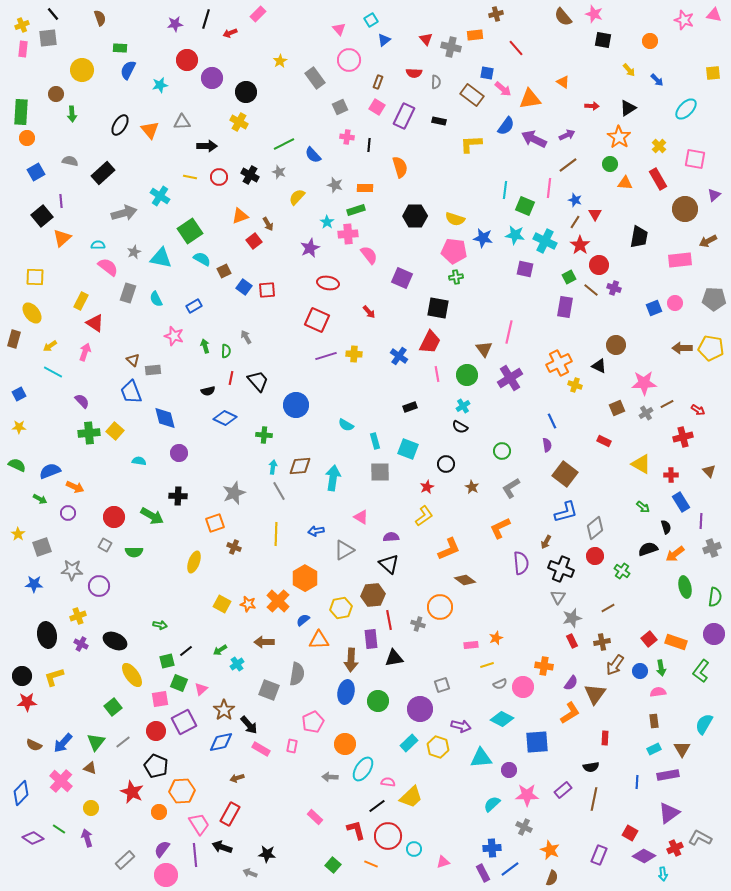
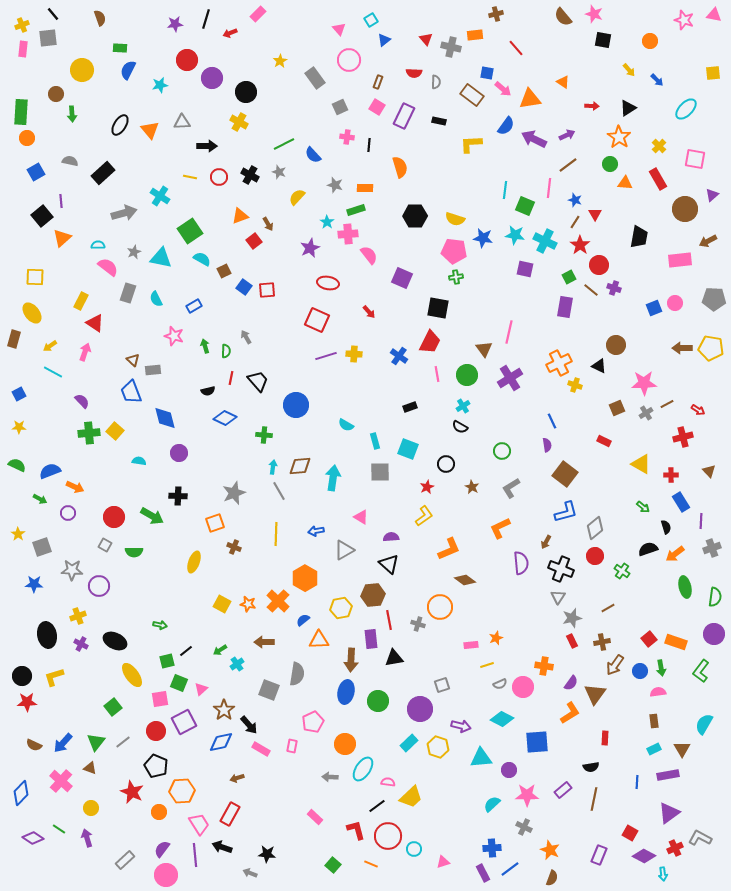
purple triangle at (714, 195): moved 2 px left
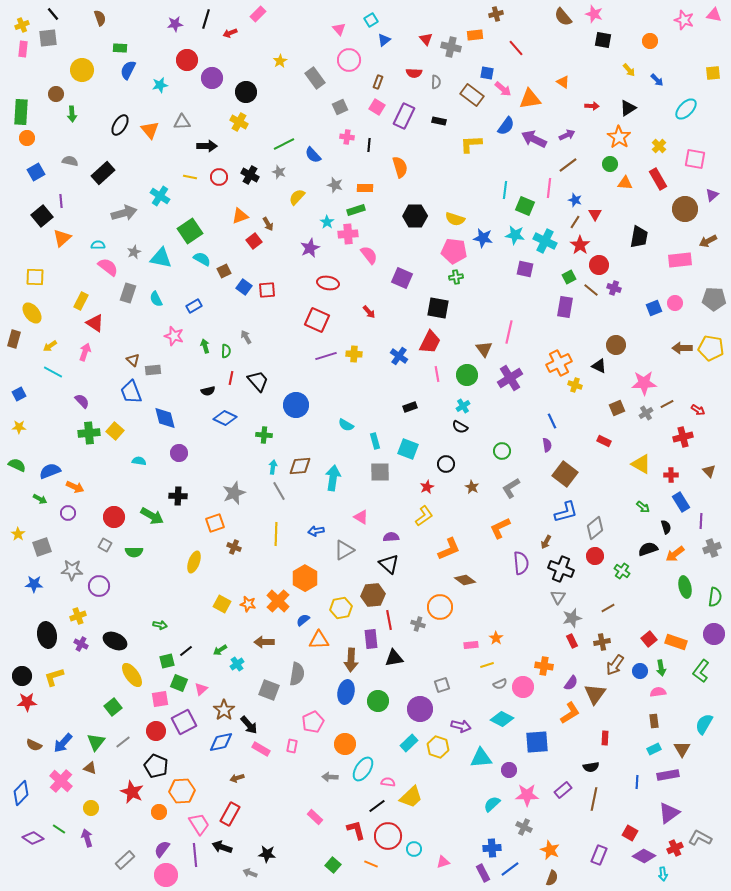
orange star at (496, 638): rotated 16 degrees counterclockwise
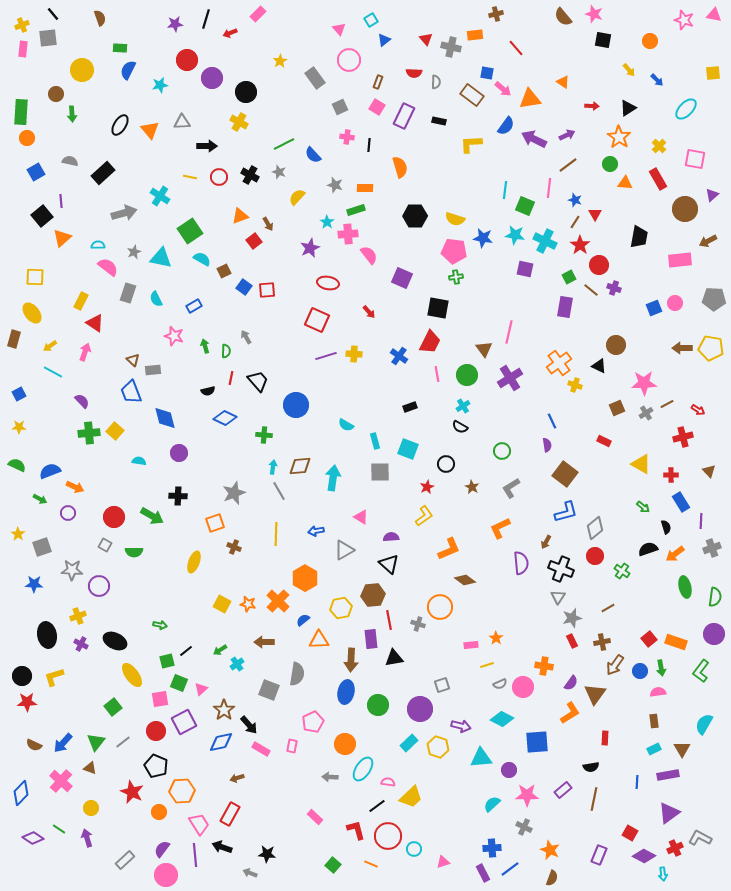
orange cross at (559, 363): rotated 10 degrees counterclockwise
green circle at (378, 701): moved 4 px down
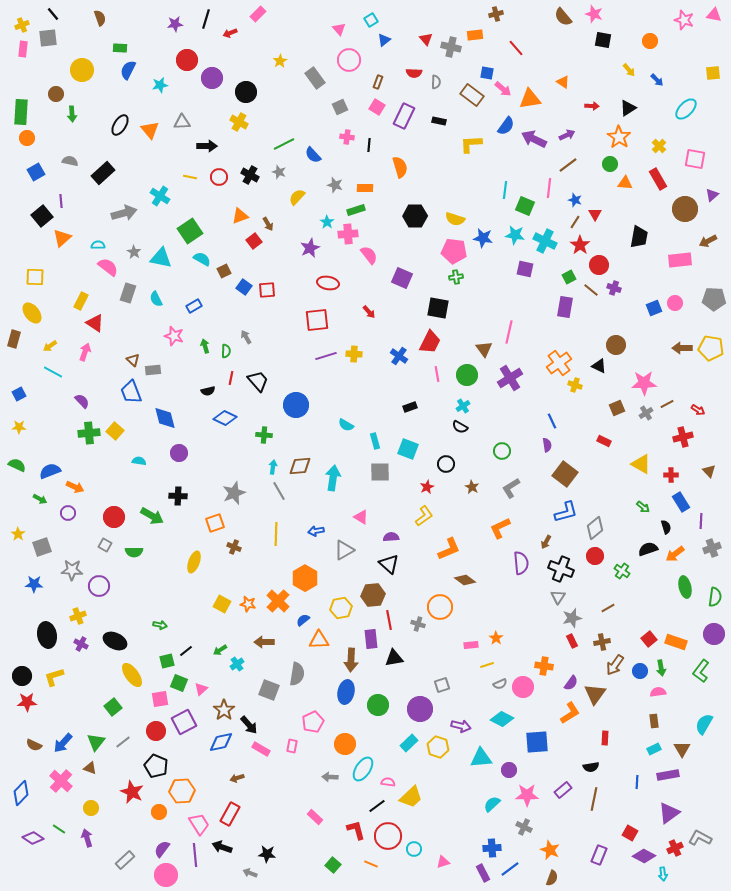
gray star at (134, 252): rotated 16 degrees counterclockwise
red square at (317, 320): rotated 30 degrees counterclockwise
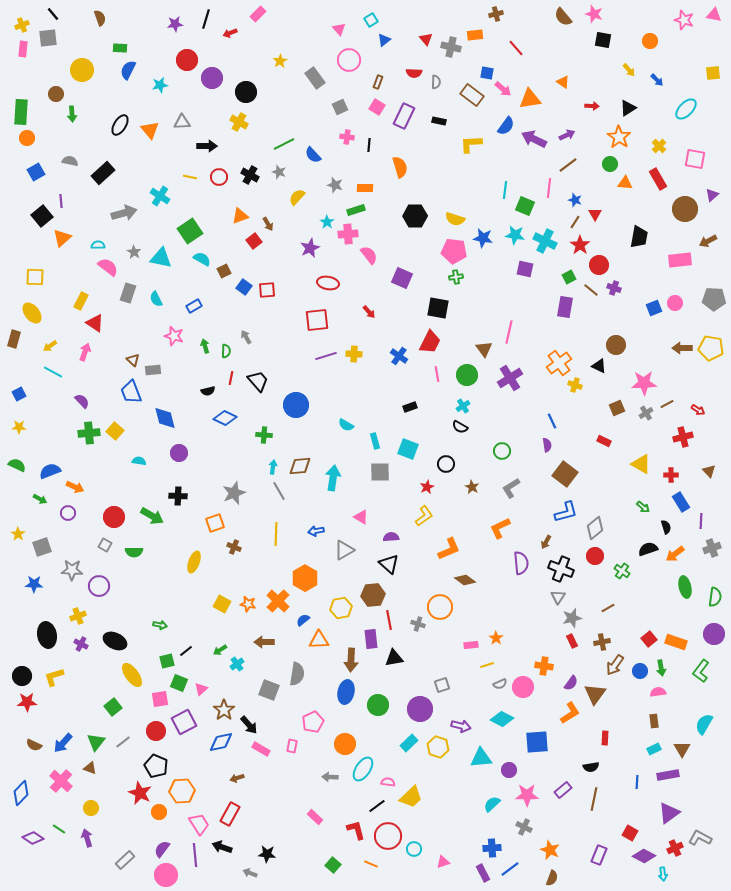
red star at (132, 792): moved 8 px right, 1 px down
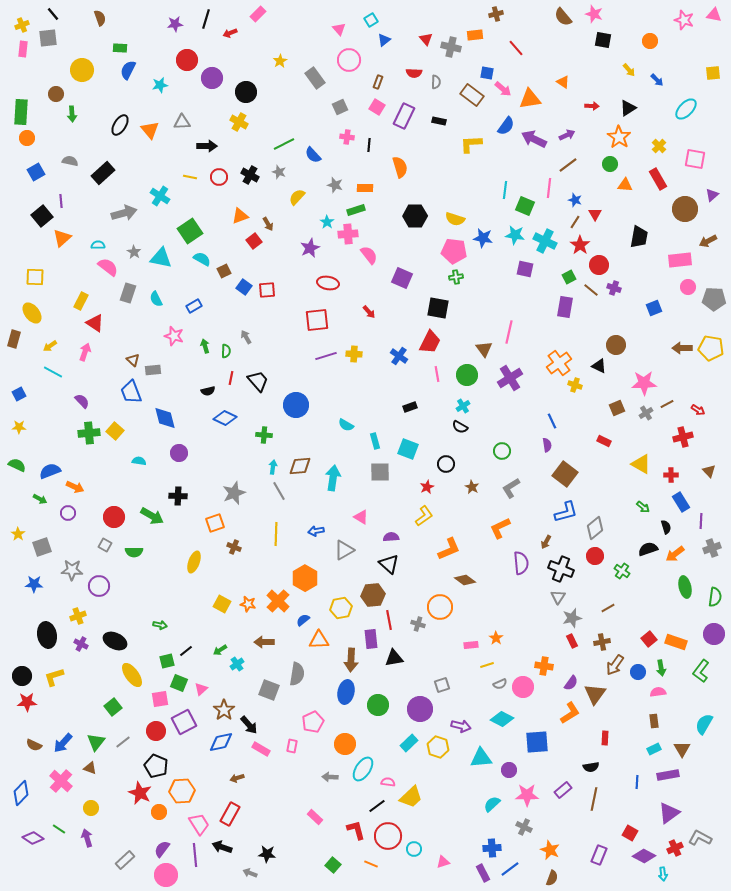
orange triangle at (625, 183): moved 2 px down
pink circle at (675, 303): moved 13 px right, 16 px up
blue circle at (640, 671): moved 2 px left, 1 px down
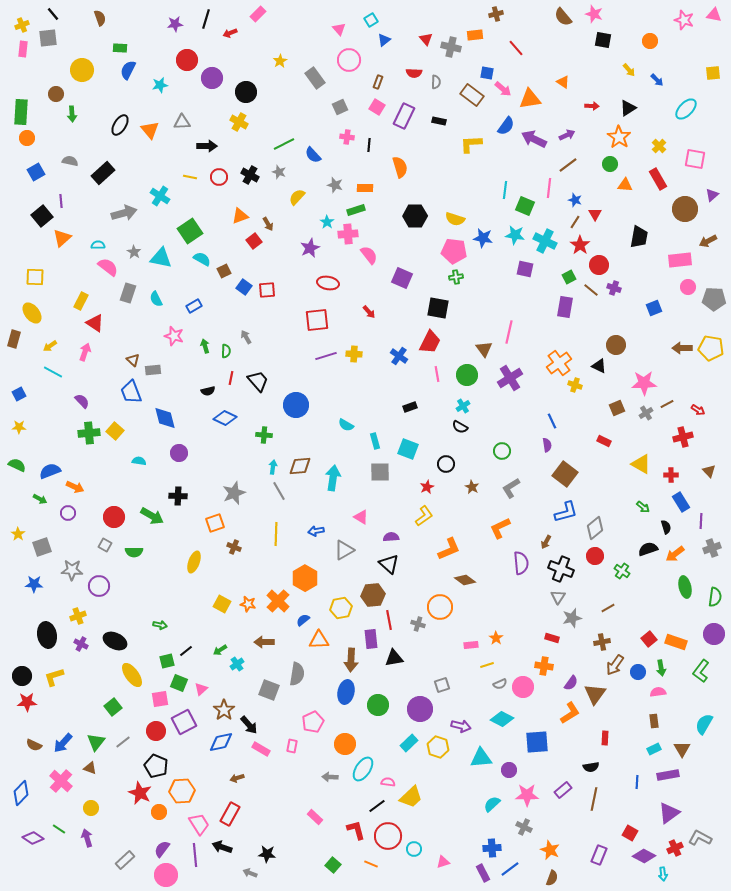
red rectangle at (572, 641): moved 20 px left, 3 px up; rotated 48 degrees counterclockwise
